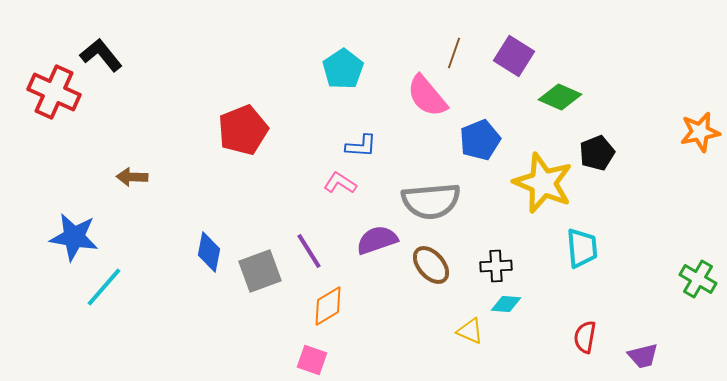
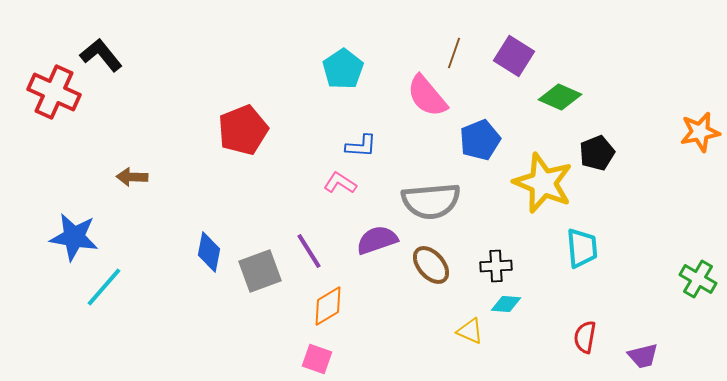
pink square: moved 5 px right, 1 px up
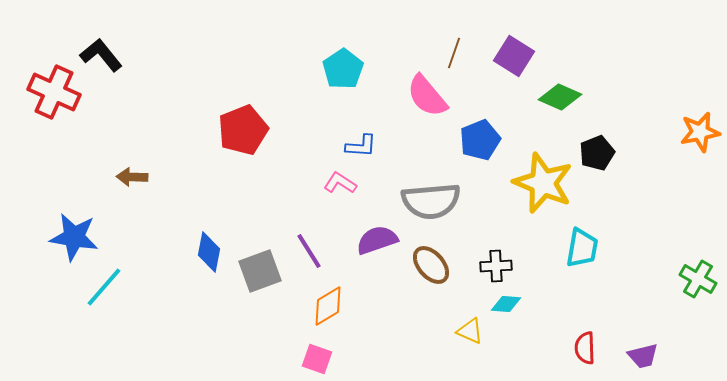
cyan trapezoid: rotated 15 degrees clockwise
red semicircle: moved 11 px down; rotated 12 degrees counterclockwise
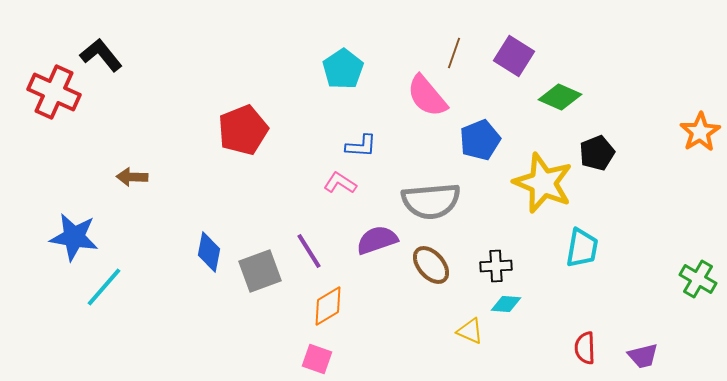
orange star: rotated 21 degrees counterclockwise
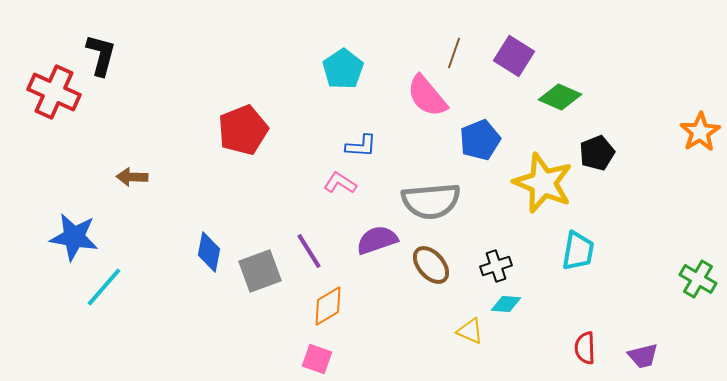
black L-shape: rotated 54 degrees clockwise
cyan trapezoid: moved 4 px left, 3 px down
black cross: rotated 16 degrees counterclockwise
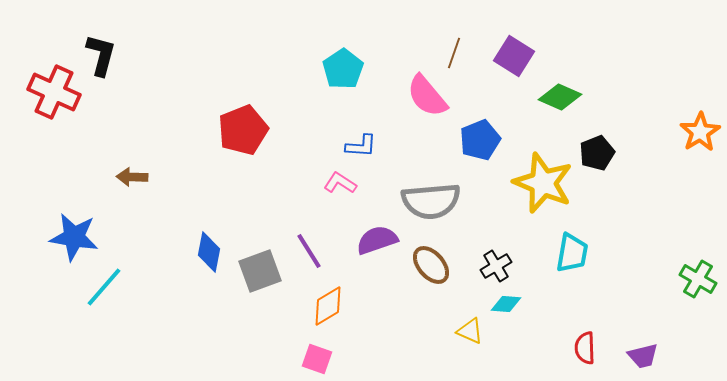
cyan trapezoid: moved 6 px left, 2 px down
black cross: rotated 12 degrees counterclockwise
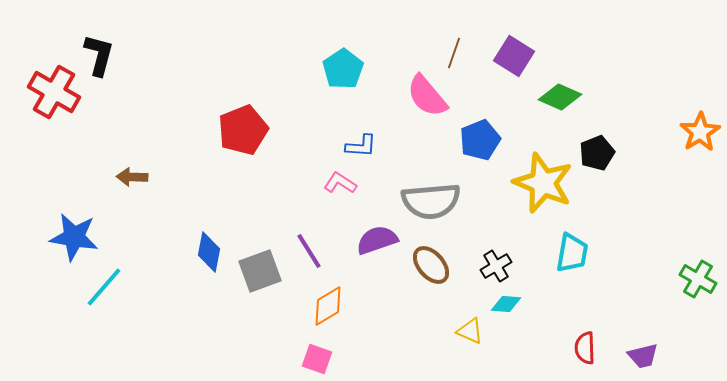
black L-shape: moved 2 px left
red cross: rotated 6 degrees clockwise
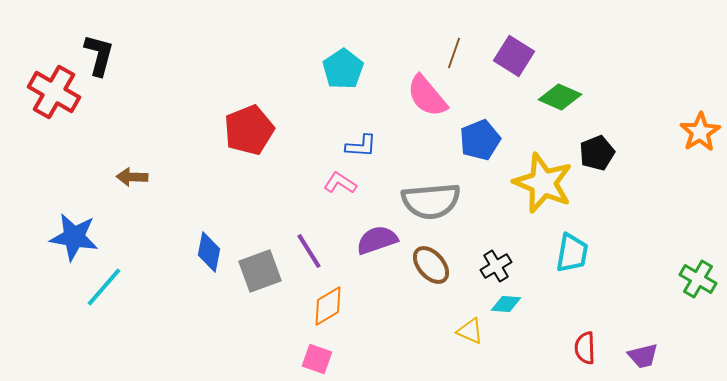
red pentagon: moved 6 px right
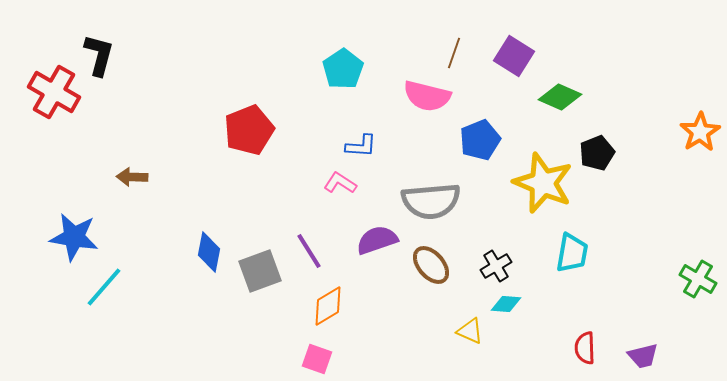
pink semicircle: rotated 36 degrees counterclockwise
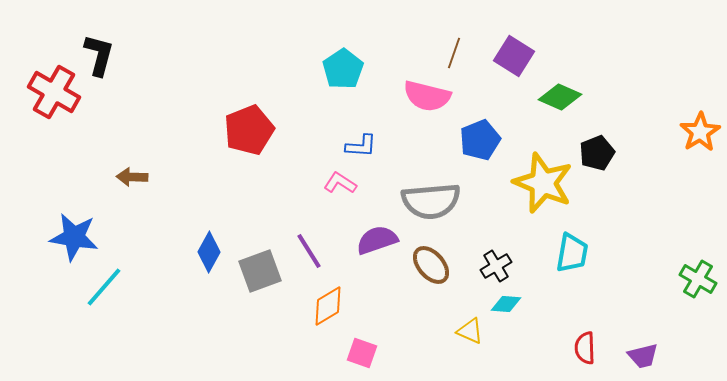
blue diamond: rotated 18 degrees clockwise
pink square: moved 45 px right, 6 px up
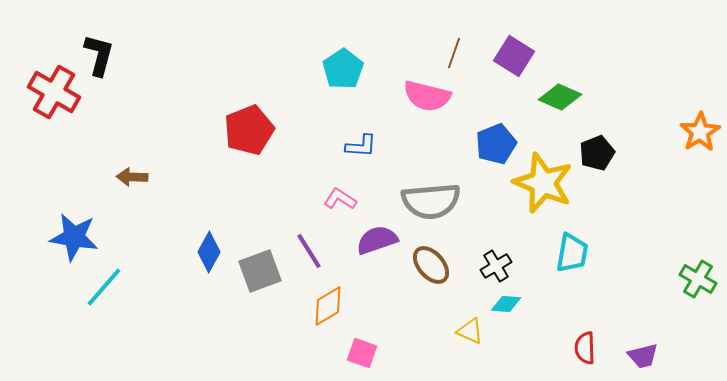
blue pentagon: moved 16 px right, 4 px down
pink L-shape: moved 16 px down
